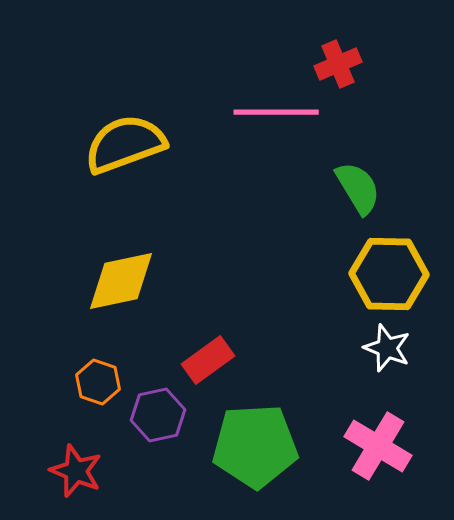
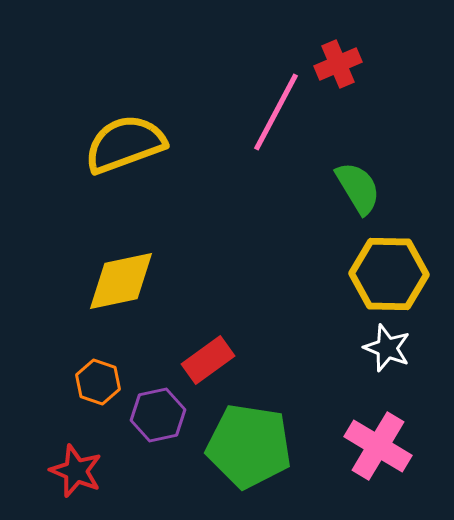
pink line: rotated 62 degrees counterclockwise
green pentagon: moved 6 px left; rotated 12 degrees clockwise
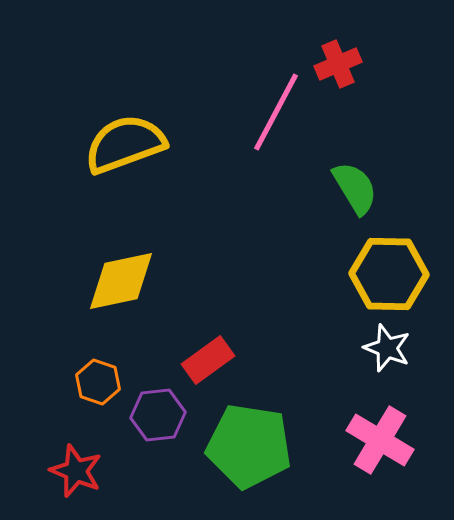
green semicircle: moved 3 px left
purple hexagon: rotated 6 degrees clockwise
pink cross: moved 2 px right, 6 px up
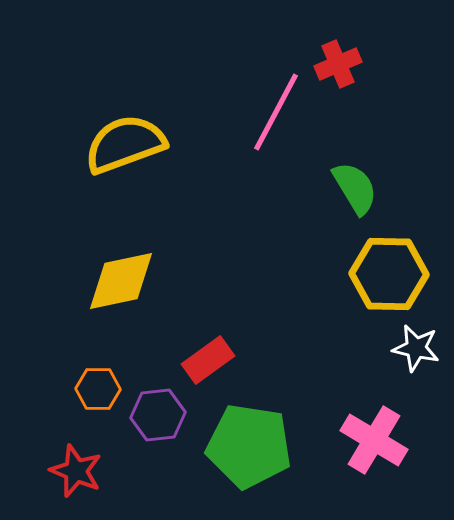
white star: moved 29 px right; rotated 9 degrees counterclockwise
orange hexagon: moved 7 px down; rotated 18 degrees counterclockwise
pink cross: moved 6 px left
